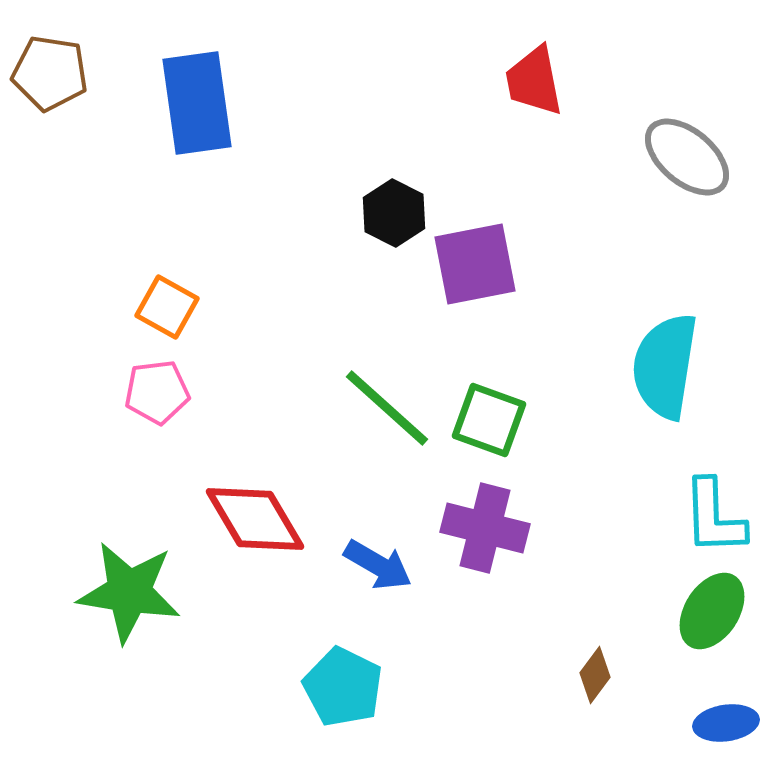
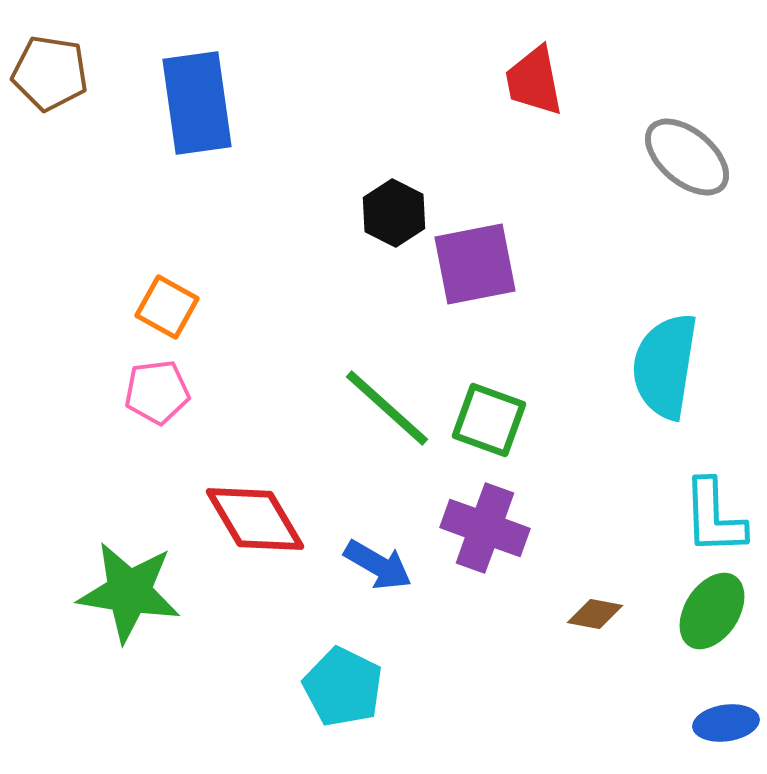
purple cross: rotated 6 degrees clockwise
brown diamond: moved 61 px up; rotated 64 degrees clockwise
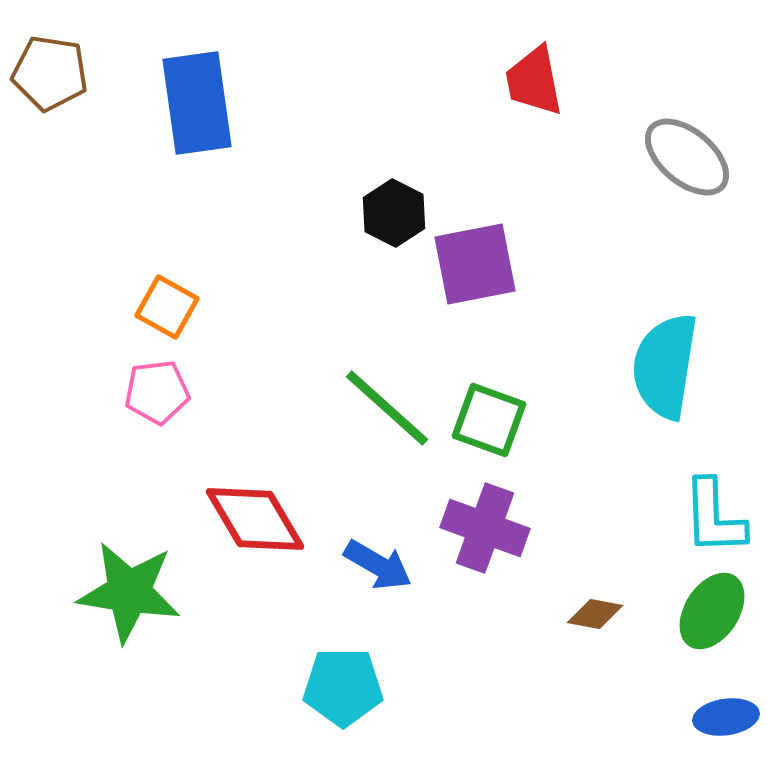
cyan pentagon: rotated 26 degrees counterclockwise
blue ellipse: moved 6 px up
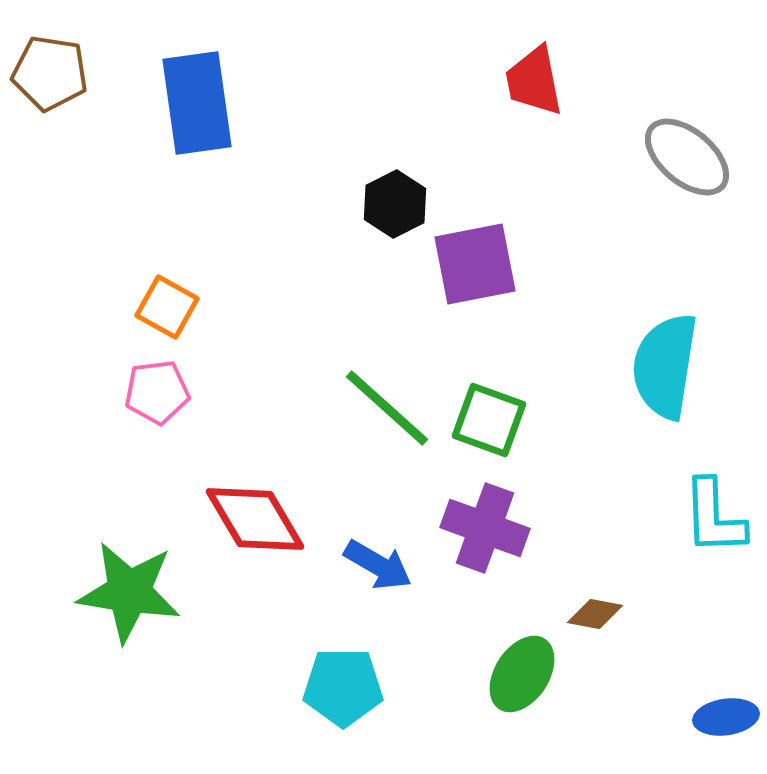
black hexagon: moved 1 px right, 9 px up; rotated 6 degrees clockwise
green ellipse: moved 190 px left, 63 px down
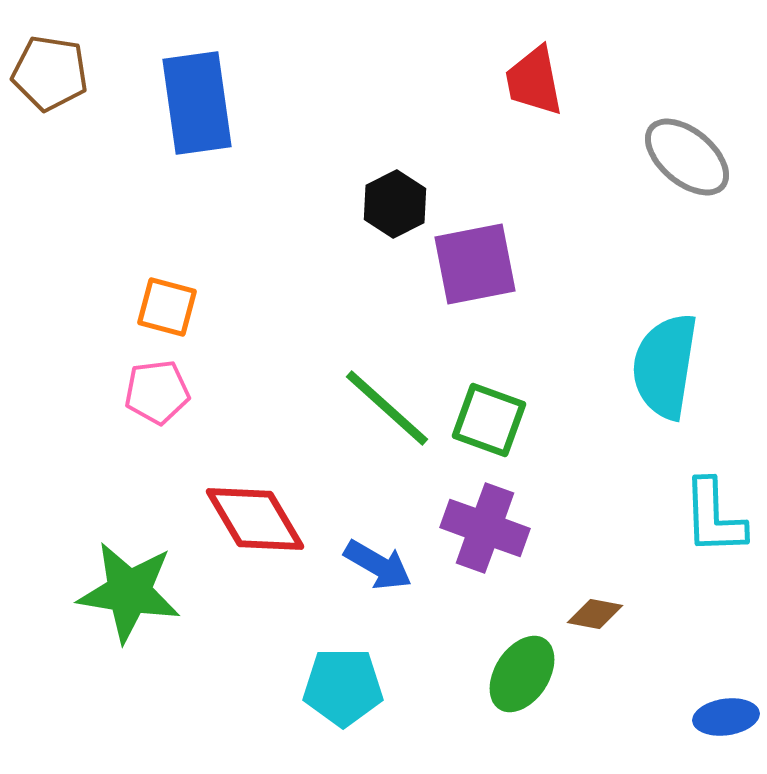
orange square: rotated 14 degrees counterclockwise
